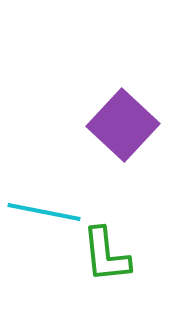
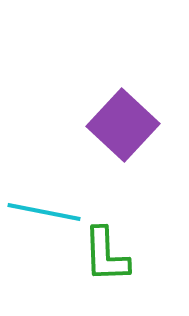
green L-shape: rotated 4 degrees clockwise
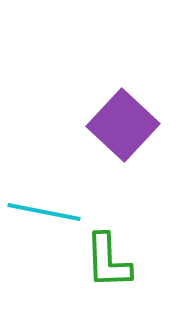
green L-shape: moved 2 px right, 6 px down
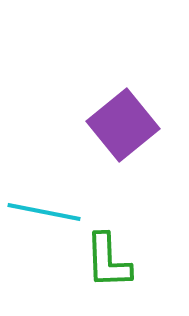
purple square: rotated 8 degrees clockwise
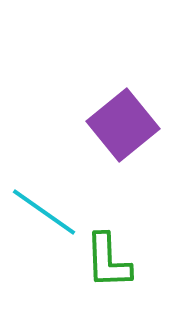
cyan line: rotated 24 degrees clockwise
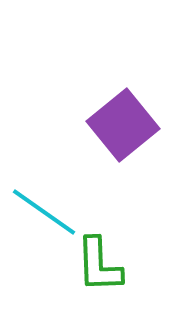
green L-shape: moved 9 px left, 4 px down
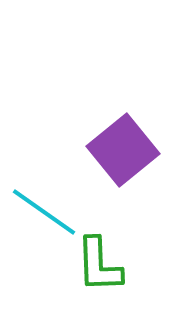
purple square: moved 25 px down
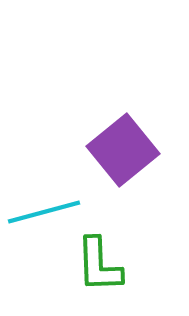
cyan line: rotated 50 degrees counterclockwise
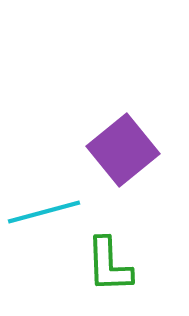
green L-shape: moved 10 px right
